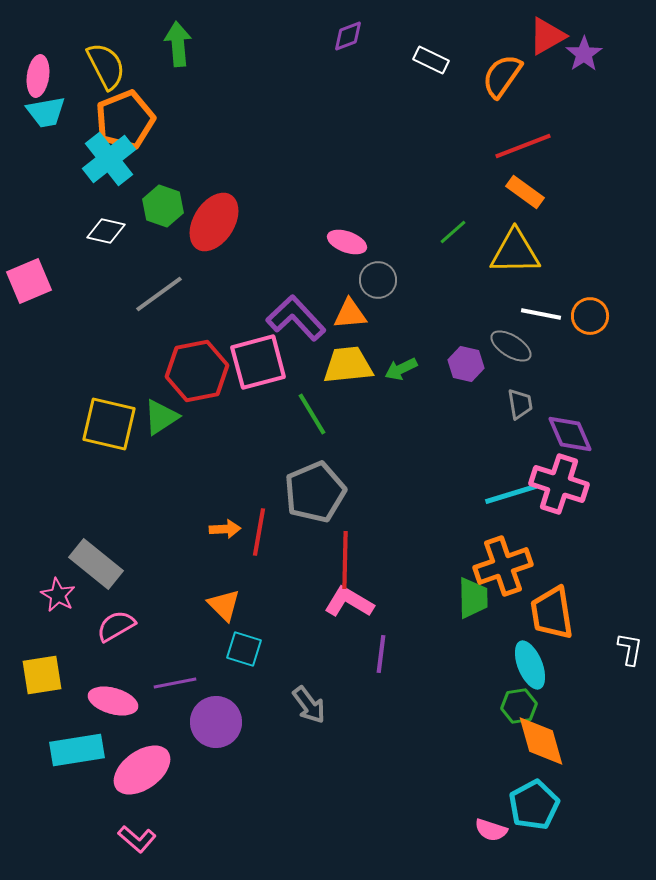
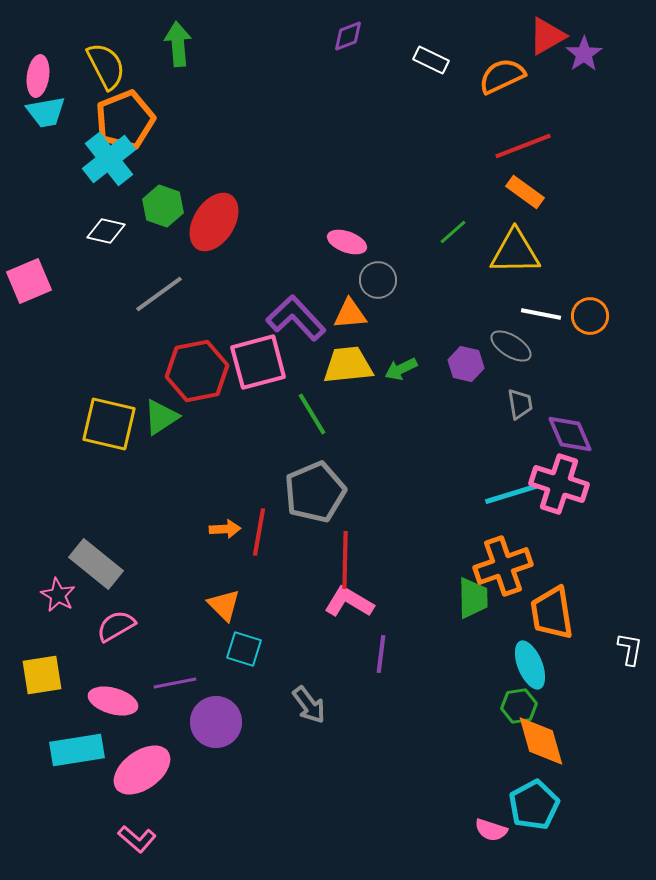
orange semicircle at (502, 76): rotated 30 degrees clockwise
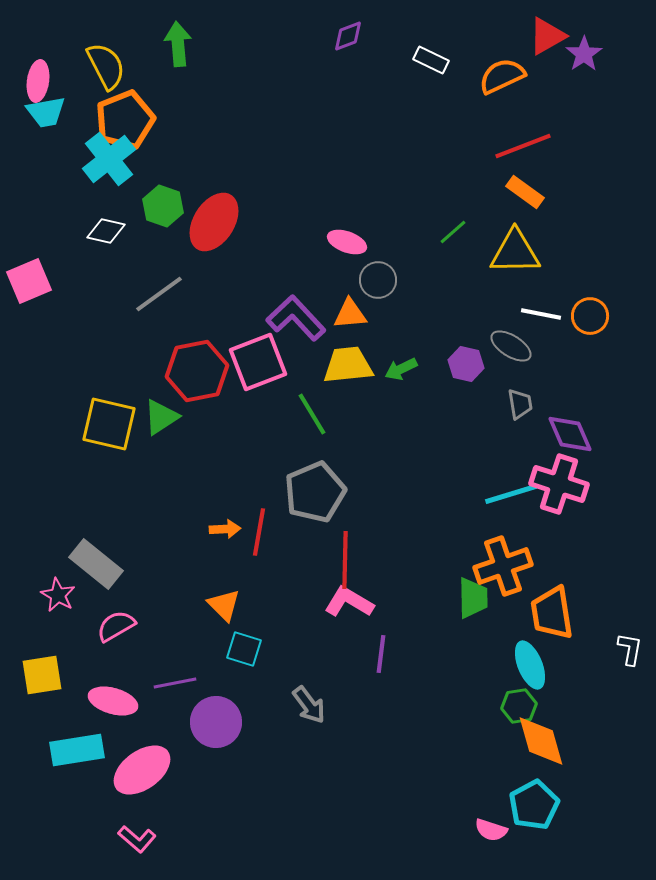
pink ellipse at (38, 76): moved 5 px down
pink square at (258, 362): rotated 6 degrees counterclockwise
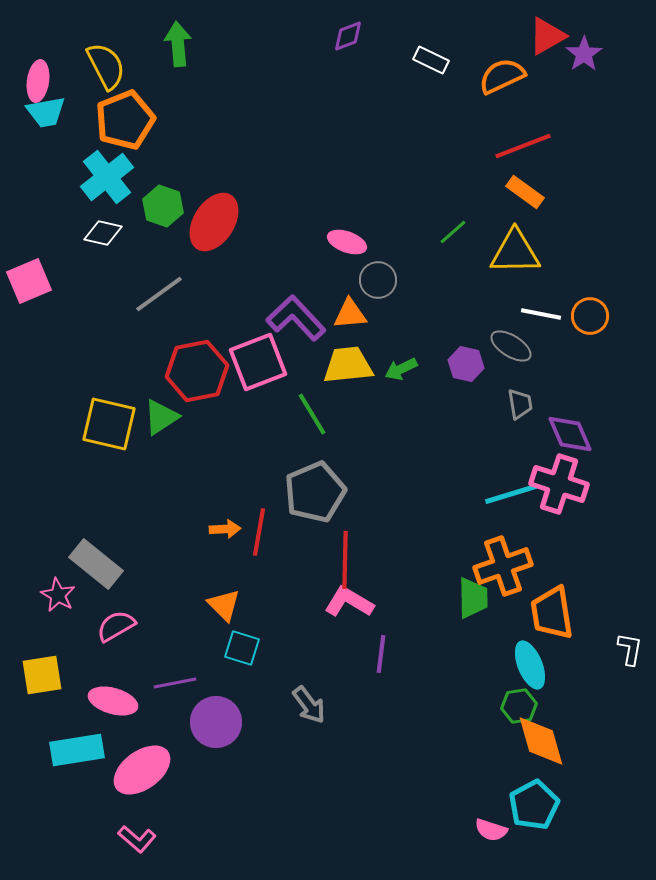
cyan cross at (109, 159): moved 2 px left, 18 px down
white diamond at (106, 231): moved 3 px left, 2 px down
cyan square at (244, 649): moved 2 px left, 1 px up
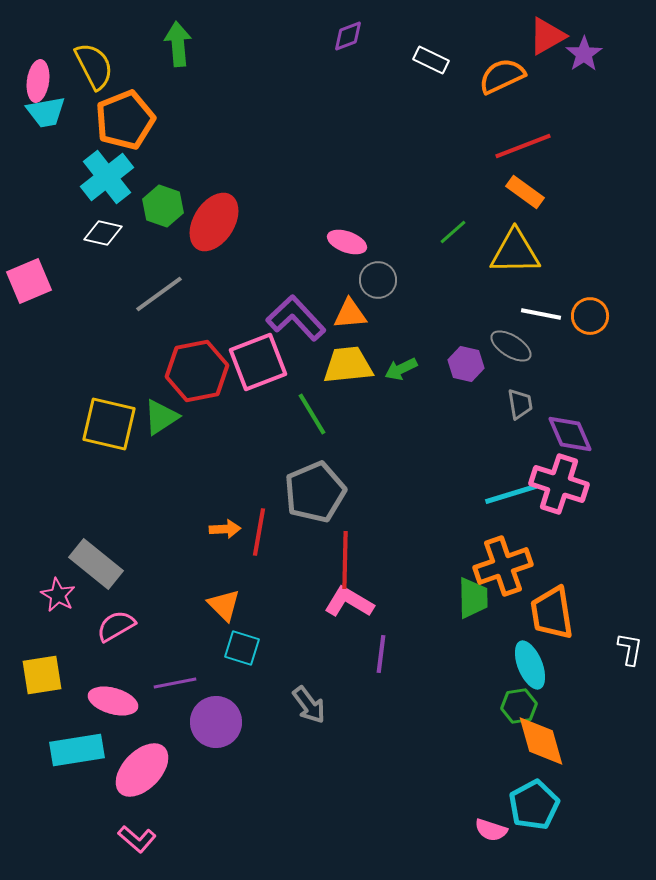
yellow semicircle at (106, 66): moved 12 px left
pink ellipse at (142, 770): rotated 10 degrees counterclockwise
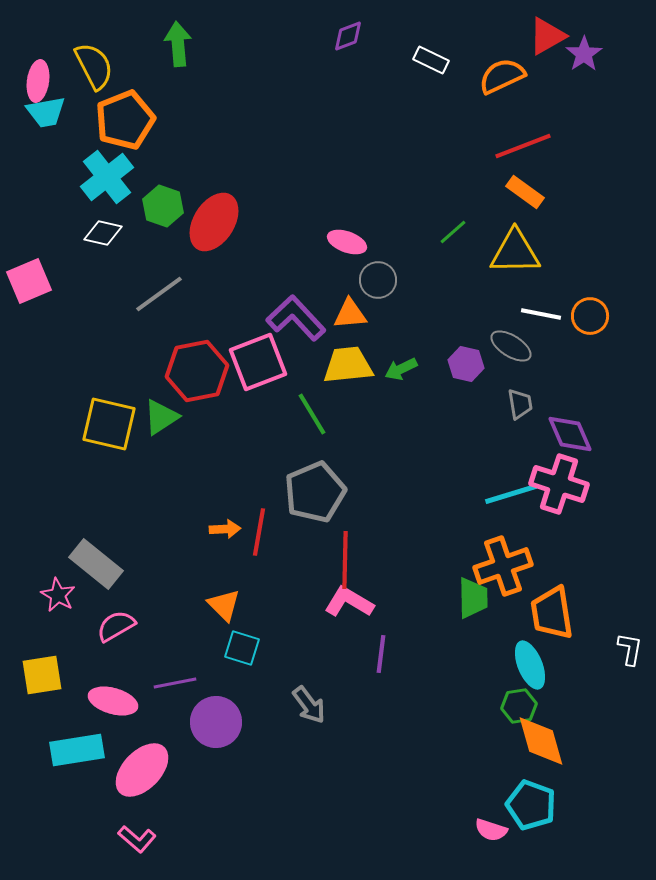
cyan pentagon at (534, 805): moved 3 px left; rotated 24 degrees counterclockwise
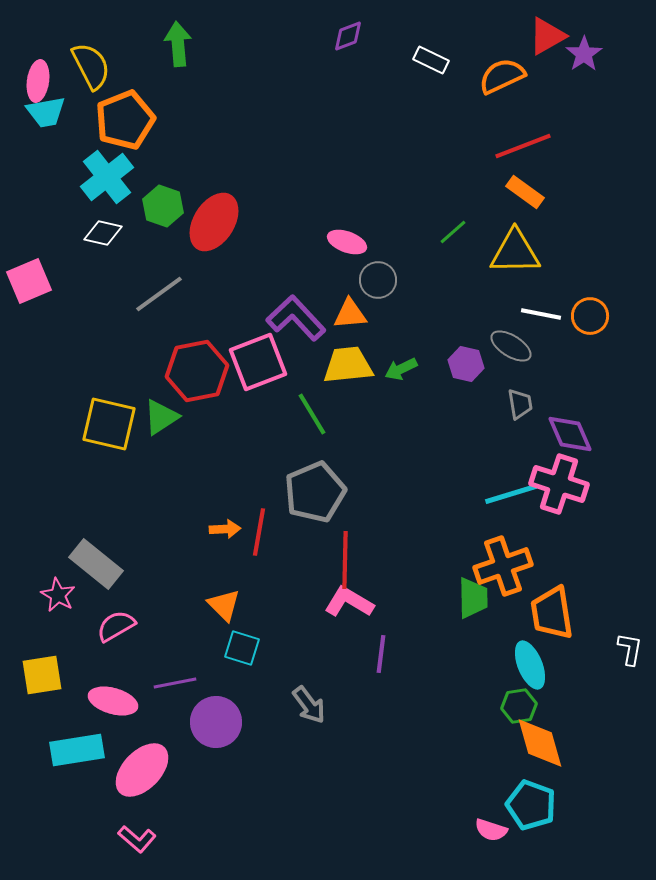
yellow semicircle at (94, 66): moved 3 px left
orange diamond at (541, 741): moved 1 px left, 2 px down
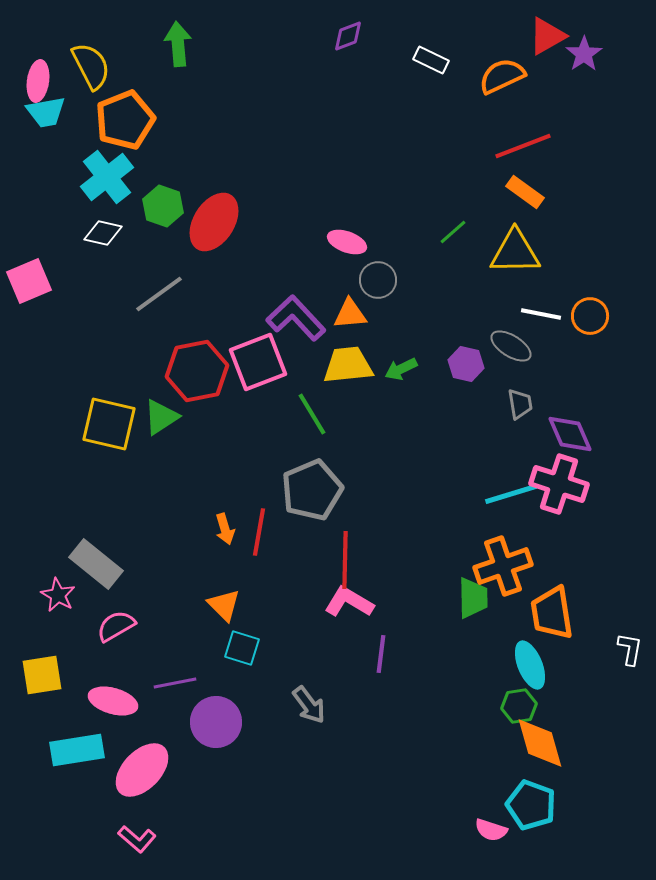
gray pentagon at (315, 492): moved 3 px left, 2 px up
orange arrow at (225, 529): rotated 76 degrees clockwise
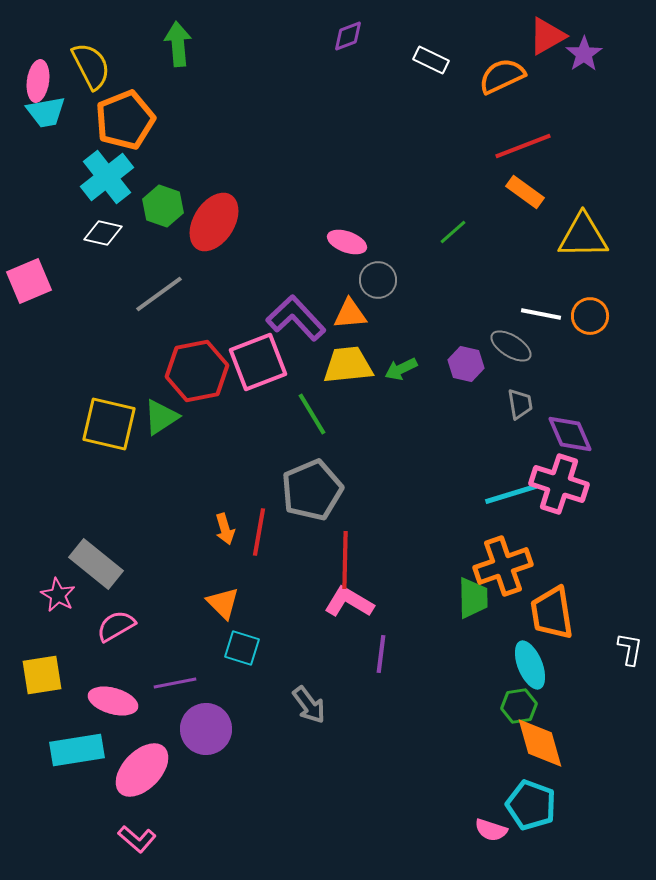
yellow triangle at (515, 252): moved 68 px right, 16 px up
orange triangle at (224, 605): moved 1 px left, 2 px up
purple circle at (216, 722): moved 10 px left, 7 px down
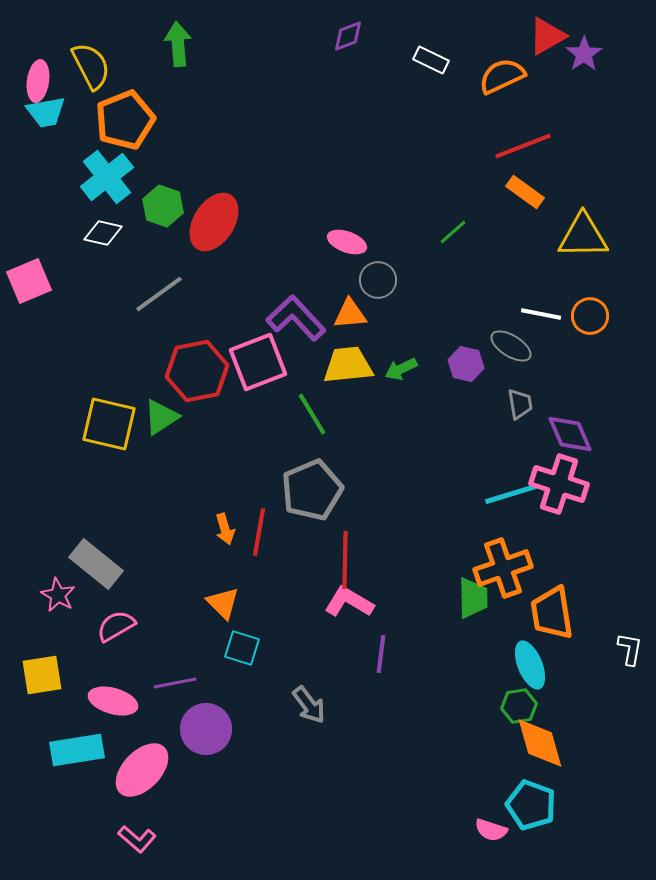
orange cross at (503, 566): moved 2 px down
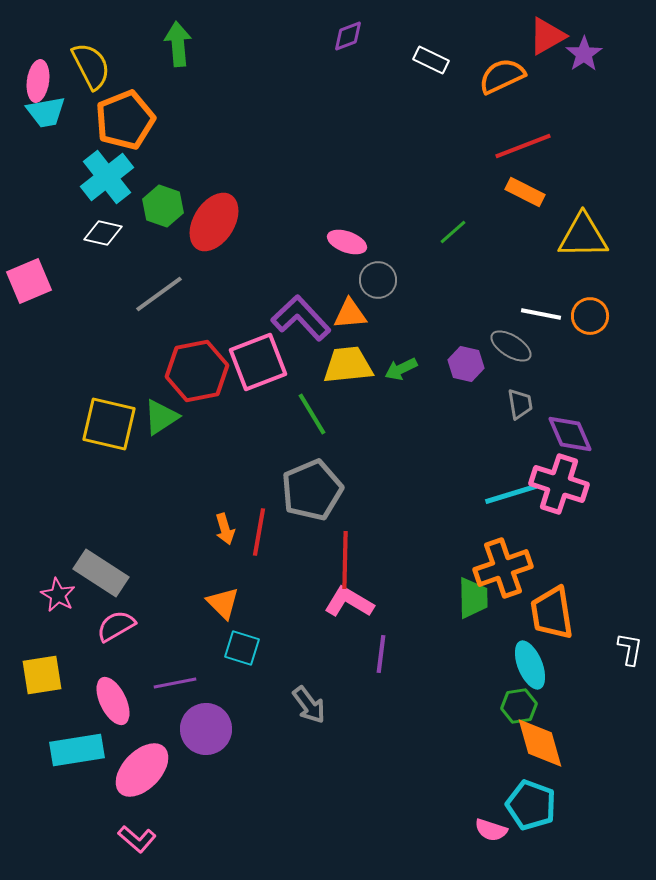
orange rectangle at (525, 192): rotated 9 degrees counterclockwise
purple L-shape at (296, 318): moved 5 px right
gray rectangle at (96, 564): moved 5 px right, 9 px down; rotated 6 degrees counterclockwise
pink ellipse at (113, 701): rotated 48 degrees clockwise
